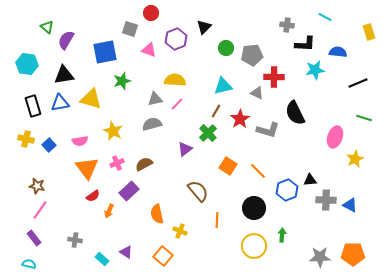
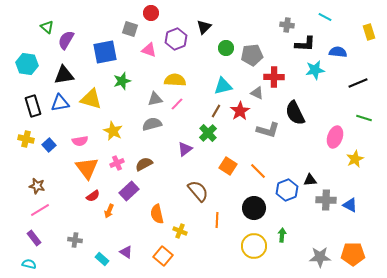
red star at (240, 119): moved 8 px up
pink line at (40, 210): rotated 24 degrees clockwise
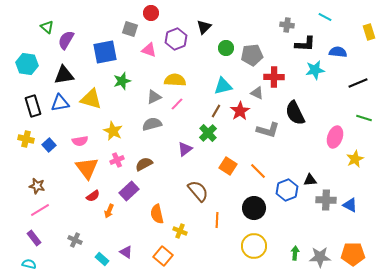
gray triangle at (155, 99): moved 1 px left, 2 px up; rotated 14 degrees counterclockwise
pink cross at (117, 163): moved 3 px up
green arrow at (282, 235): moved 13 px right, 18 px down
gray cross at (75, 240): rotated 16 degrees clockwise
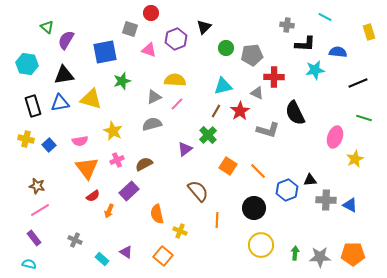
green cross at (208, 133): moved 2 px down
yellow circle at (254, 246): moved 7 px right, 1 px up
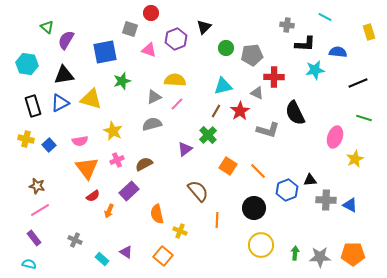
blue triangle at (60, 103): rotated 18 degrees counterclockwise
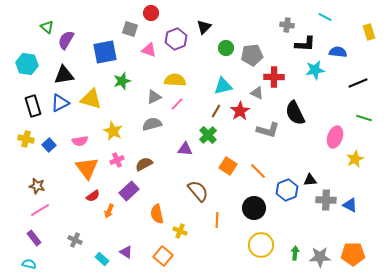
purple triangle at (185, 149): rotated 42 degrees clockwise
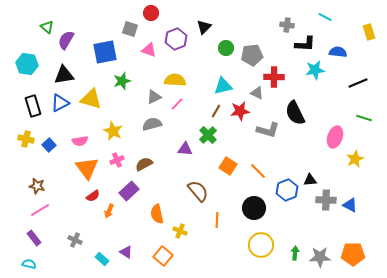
red star at (240, 111): rotated 24 degrees clockwise
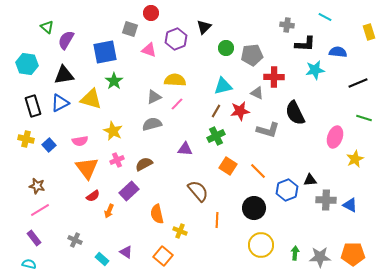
green star at (122, 81): moved 8 px left; rotated 18 degrees counterclockwise
green cross at (208, 135): moved 8 px right, 1 px down; rotated 18 degrees clockwise
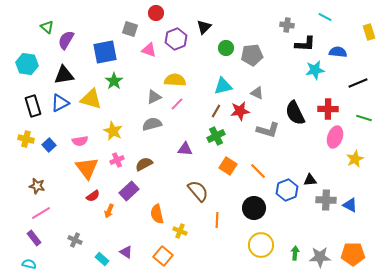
red circle at (151, 13): moved 5 px right
red cross at (274, 77): moved 54 px right, 32 px down
pink line at (40, 210): moved 1 px right, 3 px down
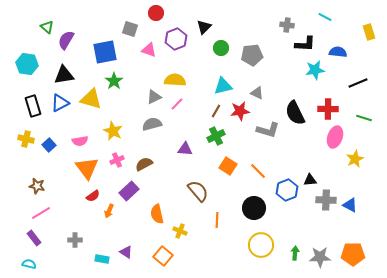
green circle at (226, 48): moved 5 px left
gray cross at (75, 240): rotated 24 degrees counterclockwise
cyan rectangle at (102, 259): rotated 32 degrees counterclockwise
